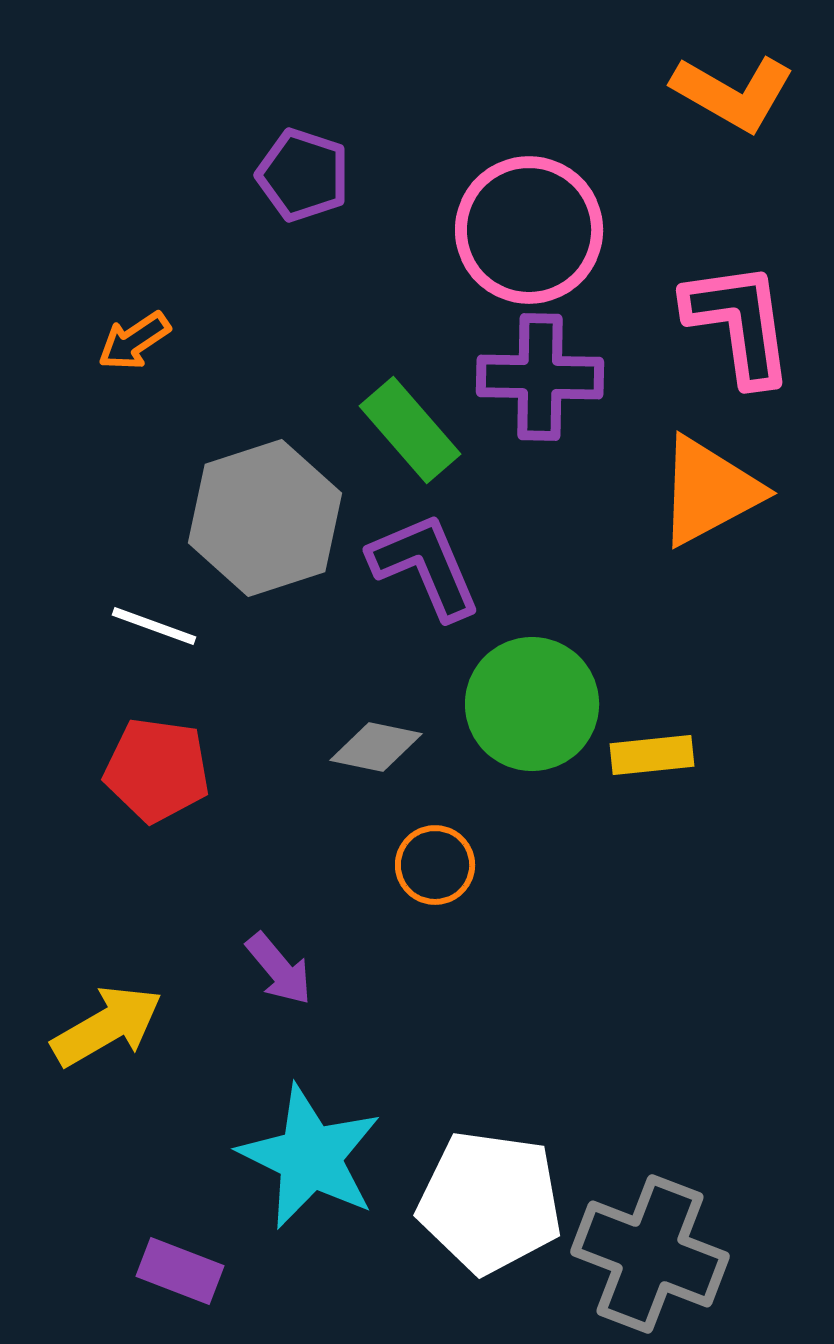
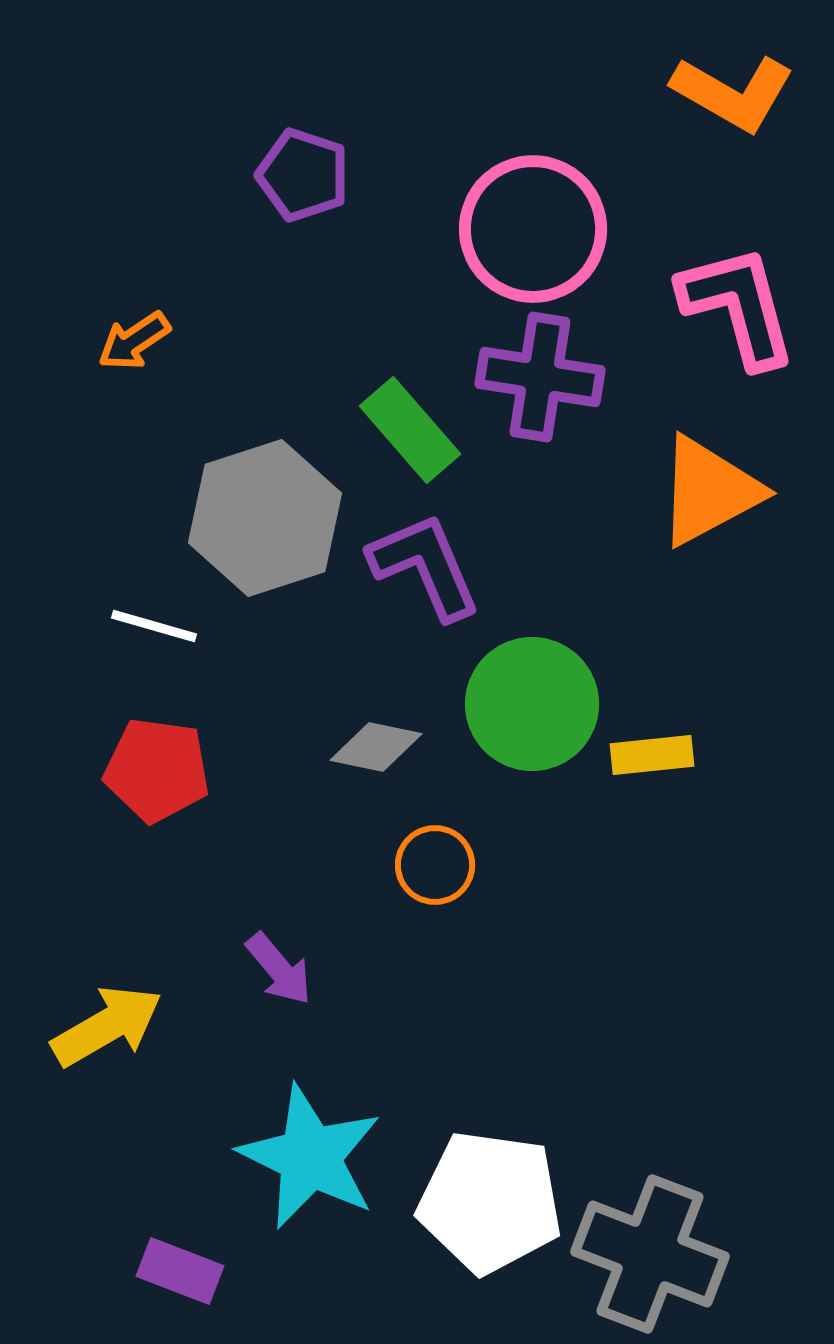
pink circle: moved 4 px right, 1 px up
pink L-shape: moved 1 px left, 17 px up; rotated 7 degrees counterclockwise
purple cross: rotated 8 degrees clockwise
white line: rotated 4 degrees counterclockwise
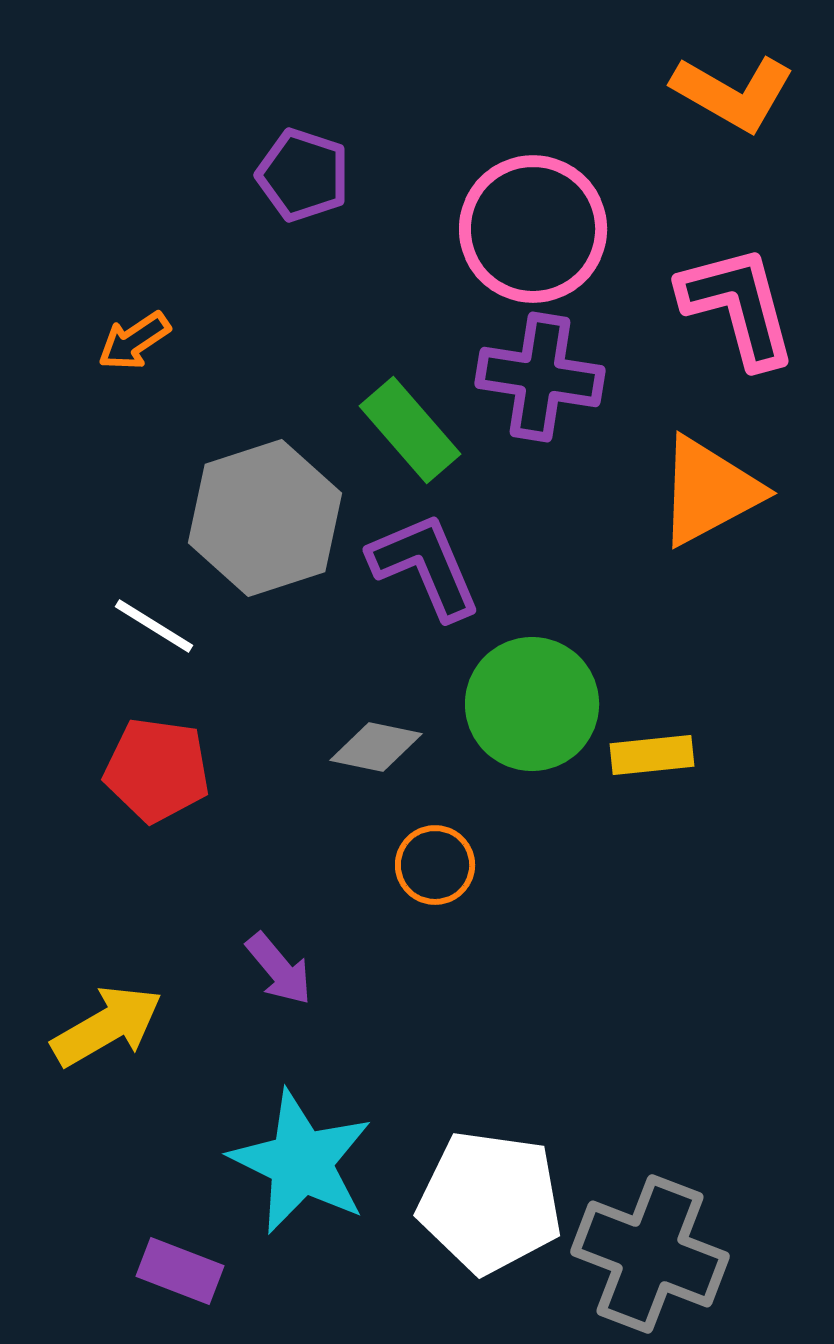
white line: rotated 16 degrees clockwise
cyan star: moved 9 px left, 5 px down
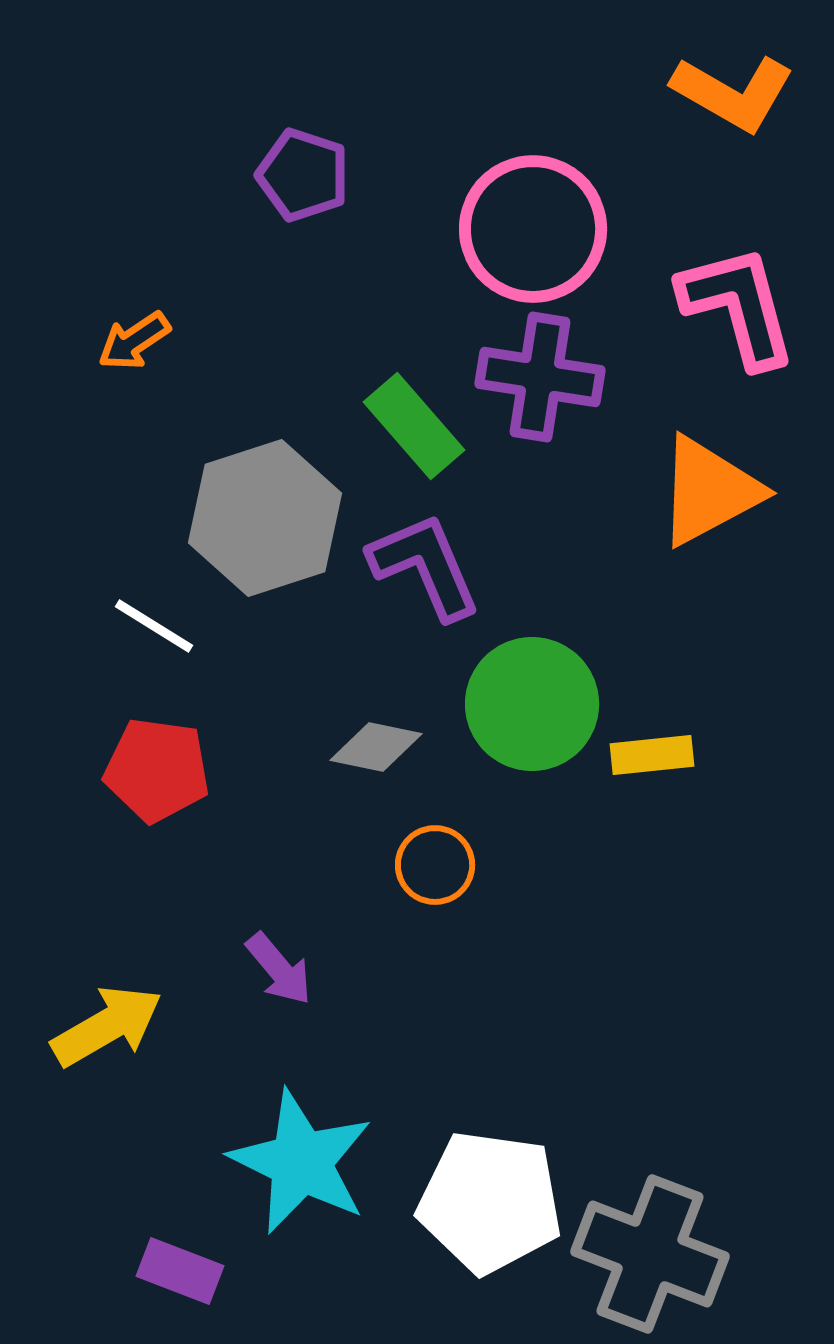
green rectangle: moved 4 px right, 4 px up
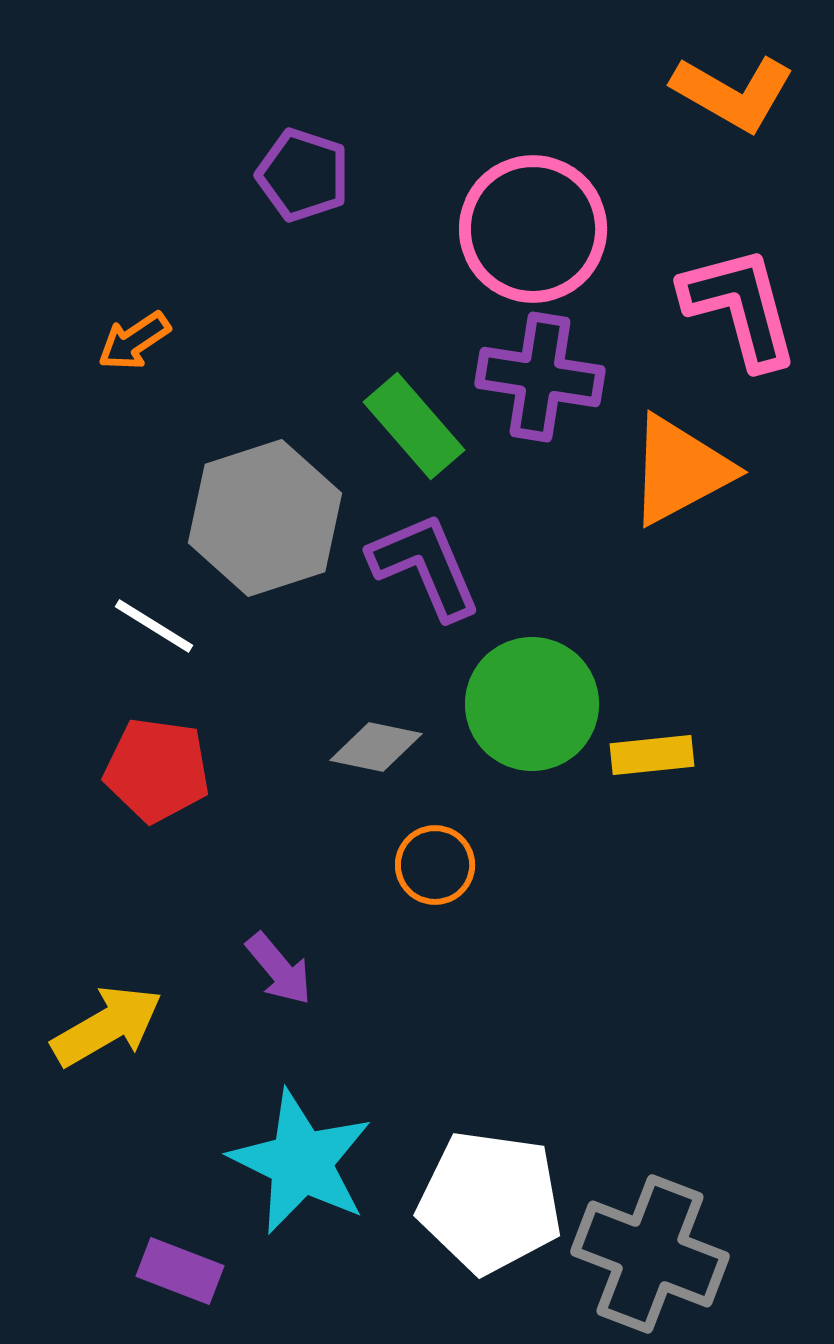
pink L-shape: moved 2 px right, 1 px down
orange triangle: moved 29 px left, 21 px up
